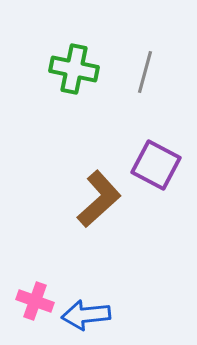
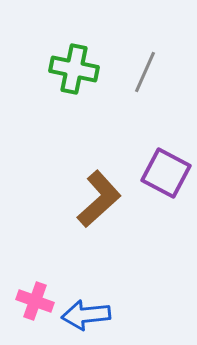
gray line: rotated 9 degrees clockwise
purple square: moved 10 px right, 8 px down
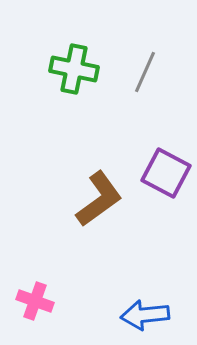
brown L-shape: rotated 6 degrees clockwise
blue arrow: moved 59 px right
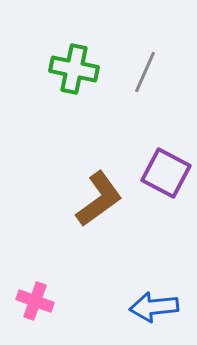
blue arrow: moved 9 px right, 8 px up
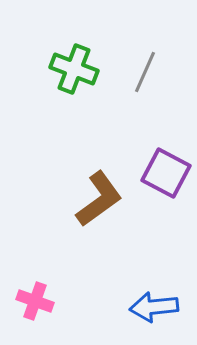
green cross: rotated 9 degrees clockwise
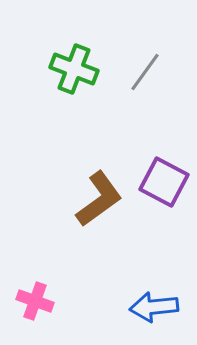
gray line: rotated 12 degrees clockwise
purple square: moved 2 px left, 9 px down
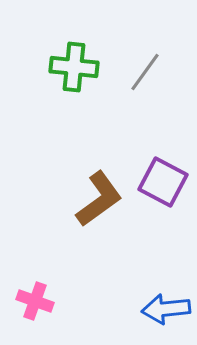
green cross: moved 2 px up; rotated 15 degrees counterclockwise
purple square: moved 1 px left
blue arrow: moved 12 px right, 2 px down
